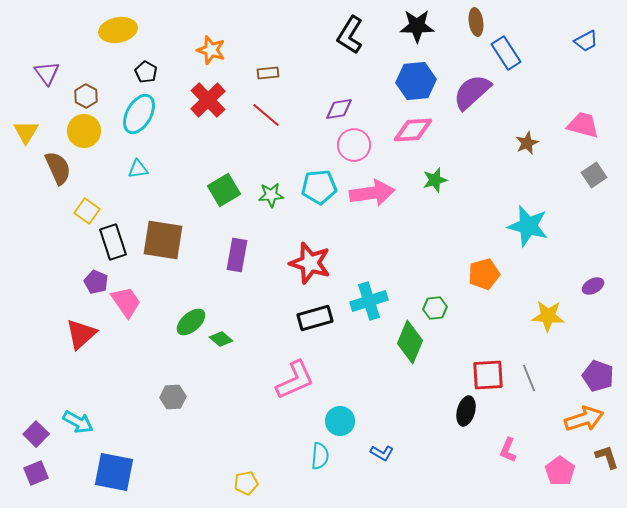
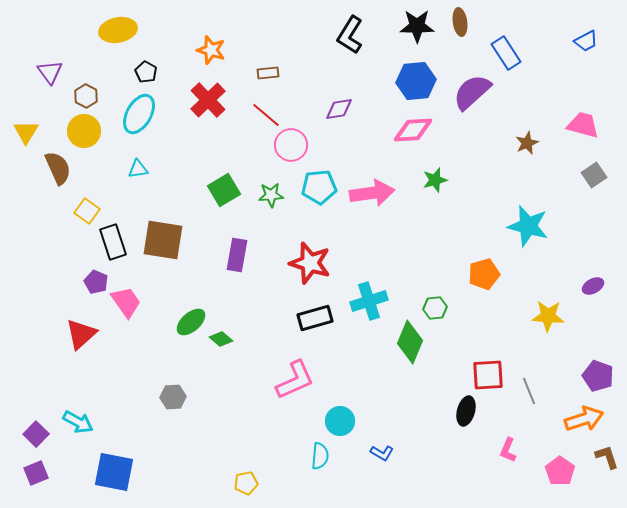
brown ellipse at (476, 22): moved 16 px left
purple triangle at (47, 73): moved 3 px right, 1 px up
pink circle at (354, 145): moved 63 px left
gray line at (529, 378): moved 13 px down
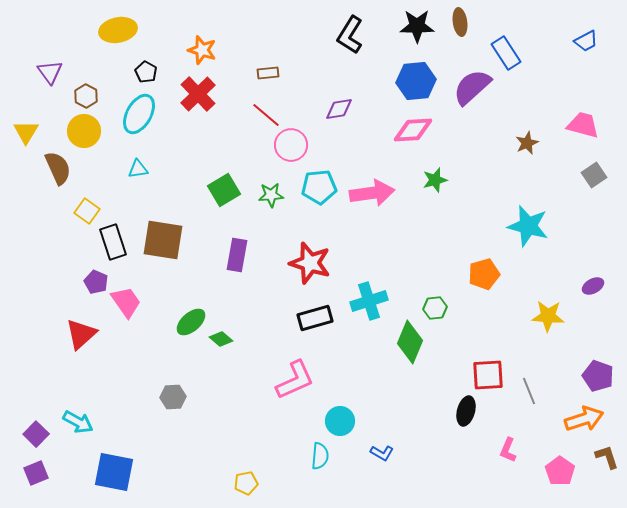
orange star at (211, 50): moved 9 px left
purple semicircle at (472, 92): moved 5 px up
red cross at (208, 100): moved 10 px left, 6 px up
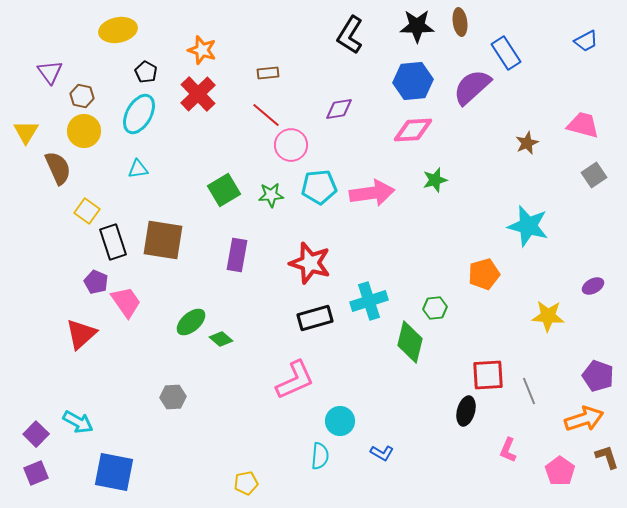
blue hexagon at (416, 81): moved 3 px left
brown hexagon at (86, 96): moved 4 px left; rotated 15 degrees counterclockwise
green diamond at (410, 342): rotated 9 degrees counterclockwise
